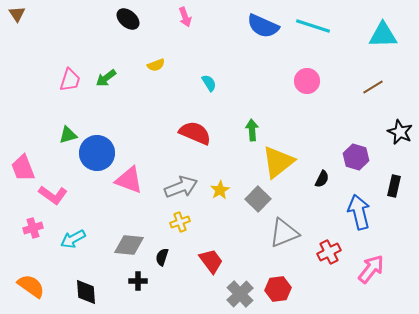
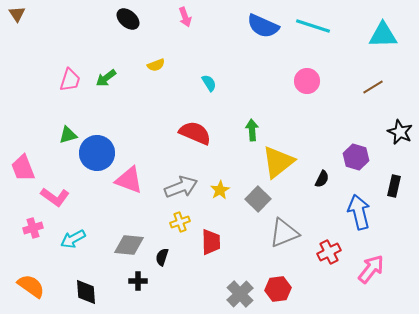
pink L-shape at (53, 195): moved 2 px right, 2 px down
red trapezoid at (211, 261): moved 19 px up; rotated 36 degrees clockwise
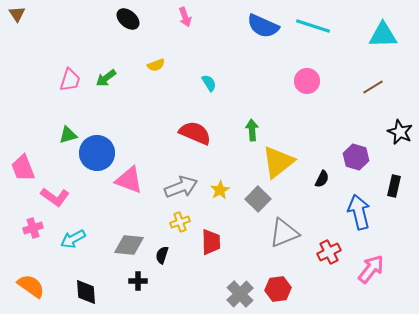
black semicircle at (162, 257): moved 2 px up
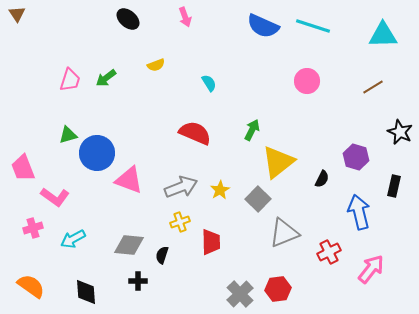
green arrow at (252, 130): rotated 30 degrees clockwise
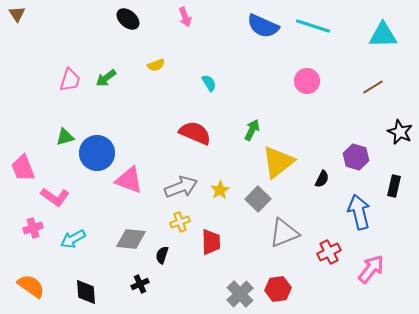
green triangle at (68, 135): moved 3 px left, 2 px down
gray diamond at (129, 245): moved 2 px right, 6 px up
black cross at (138, 281): moved 2 px right, 3 px down; rotated 24 degrees counterclockwise
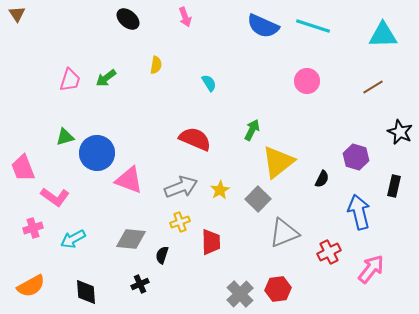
yellow semicircle at (156, 65): rotated 60 degrees counterclockwise
red semicircle at (195, 133): moved 6 px down
orange semicircle at (31, 286): rotated 116 degrees clockwise
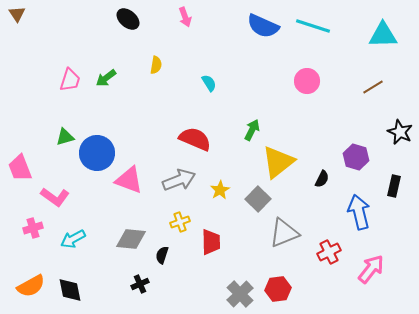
pink trapezoid at (23, 168): moved 3 px left
gray arrow at (181, 187): moved 2 px left, 7 px up
black diamond at (86, 292): moved 16 px left, 2 px up; rotated 8 degrees counterclockwise
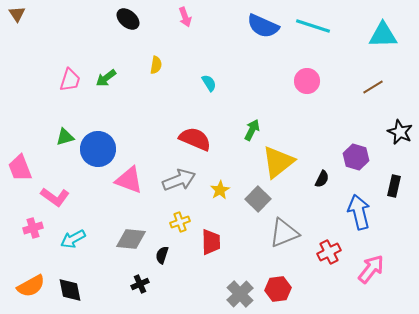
blue circle at (97, 153): moved 1 px right, 4 px up
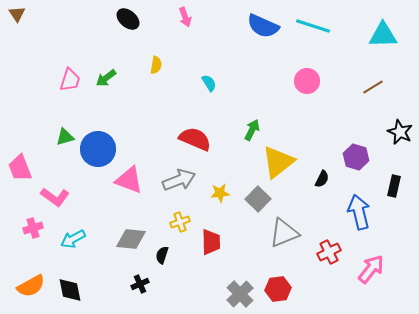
yellow star at (220, 190): moved 3 px down; rotated 24 degrees clockwise
